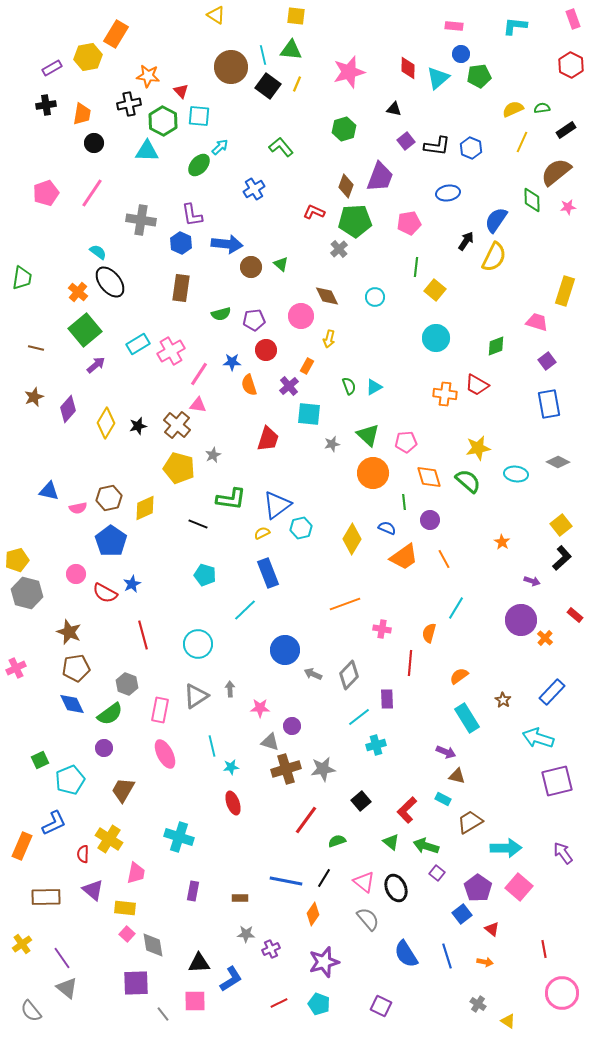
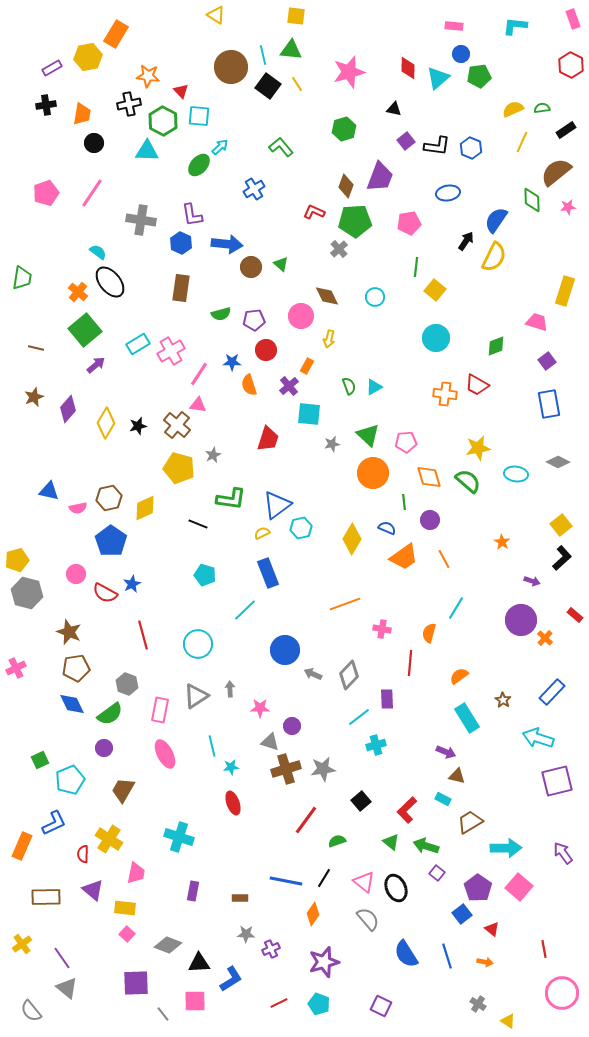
yellow line at (297, 84): rotated 56 degrees counterclockwise
gray diamond at (153, 945): moved 15 px right; rotated 60 degrees counterclockwise
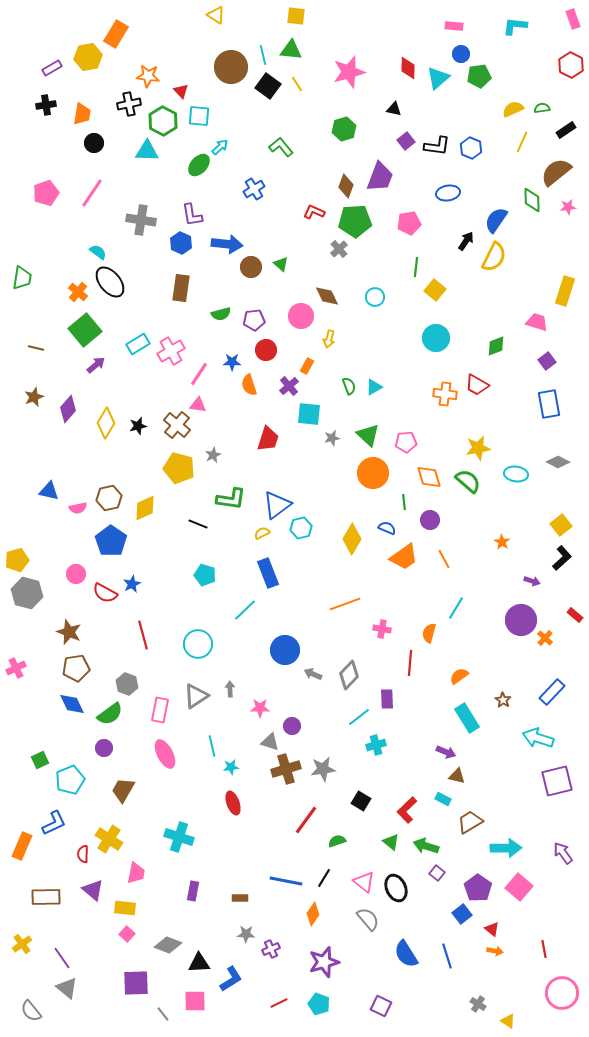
gray star at (332, 444): moved 6 px up
black square at (361, 801): rotated 18 degrees counterclockwise
orange arrow at (485, 962): moved 10 px right, 11 px up
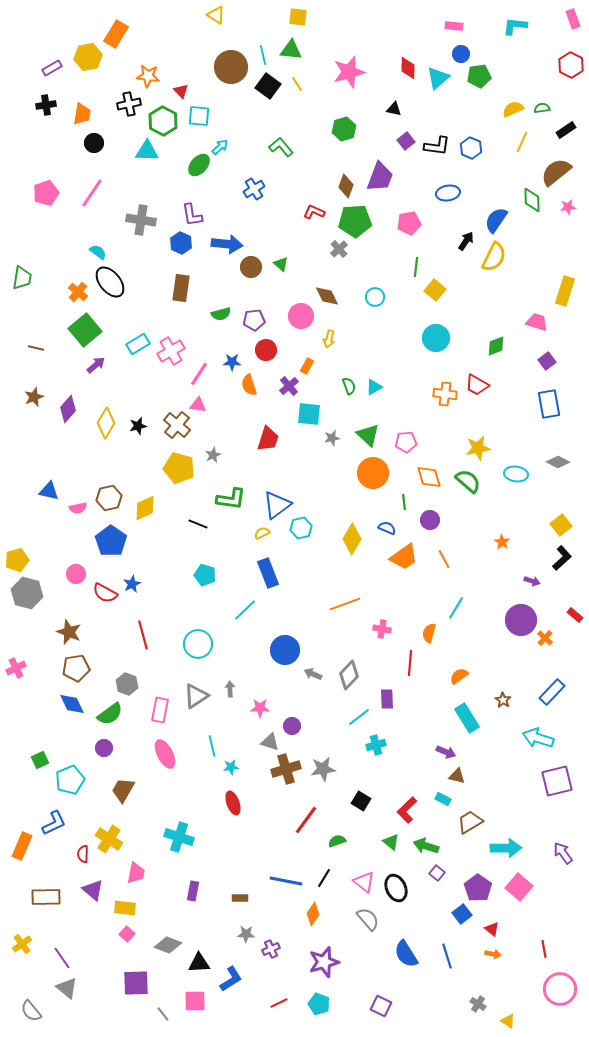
yellow square at (296, 16): moved 2 px right, 1 px down
orange arrow at (495, 951): moved 2 px left, 3 px down
pink circle at (562, 993): moved 2 px left, 4 px up
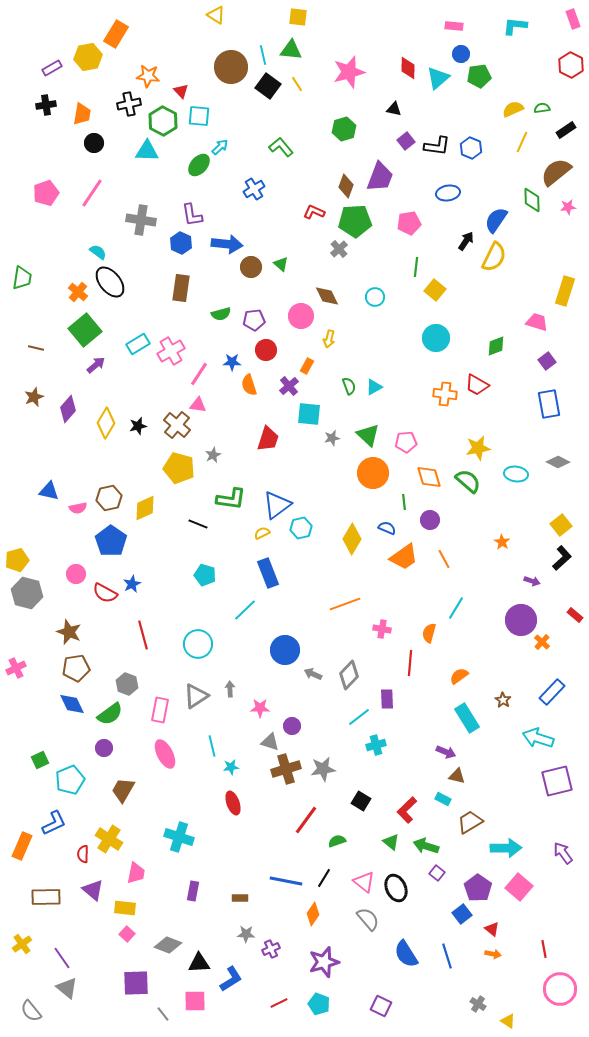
orange cross at (545, 638): moved 3 px left, 4 px down
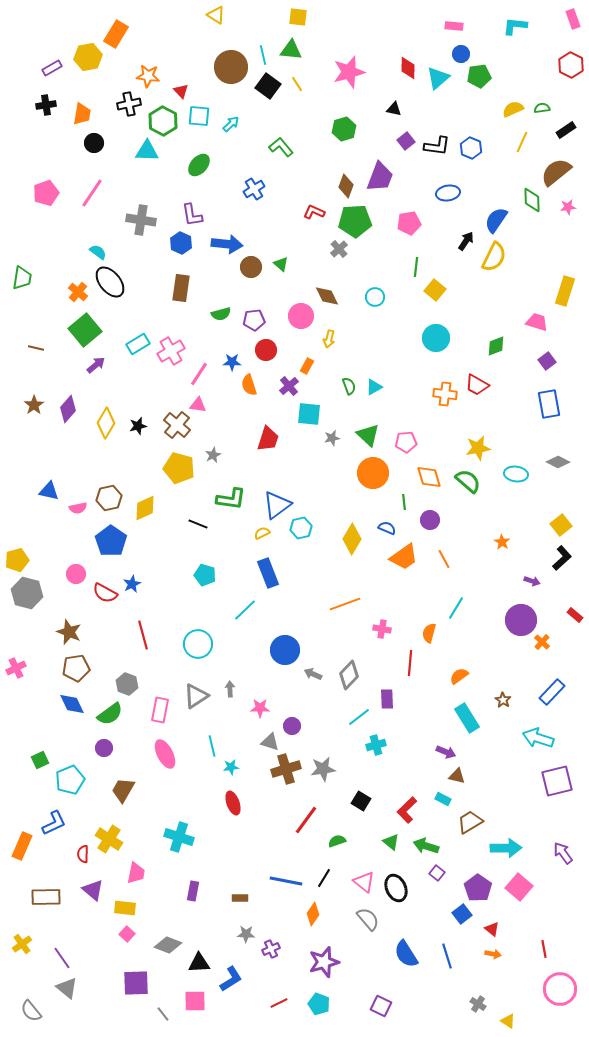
cyan arrow at (220, 147): moved 11 px right, 23 px up
brown star at (34, 397): moved 8 px down; rotated 12 degrees counterclockwise
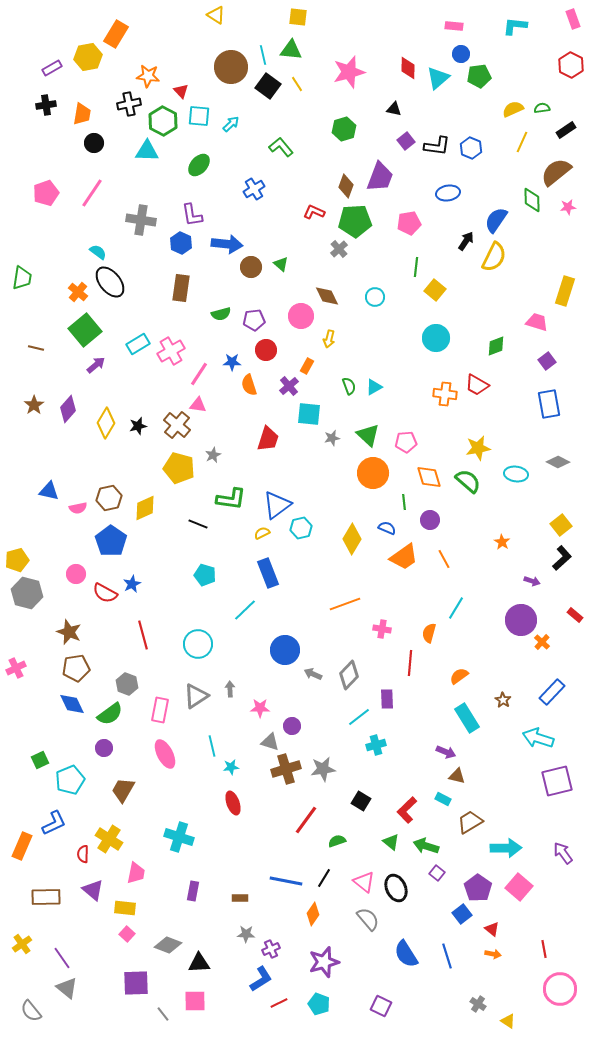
blue L-shape at (231, 979): moved 30 px right
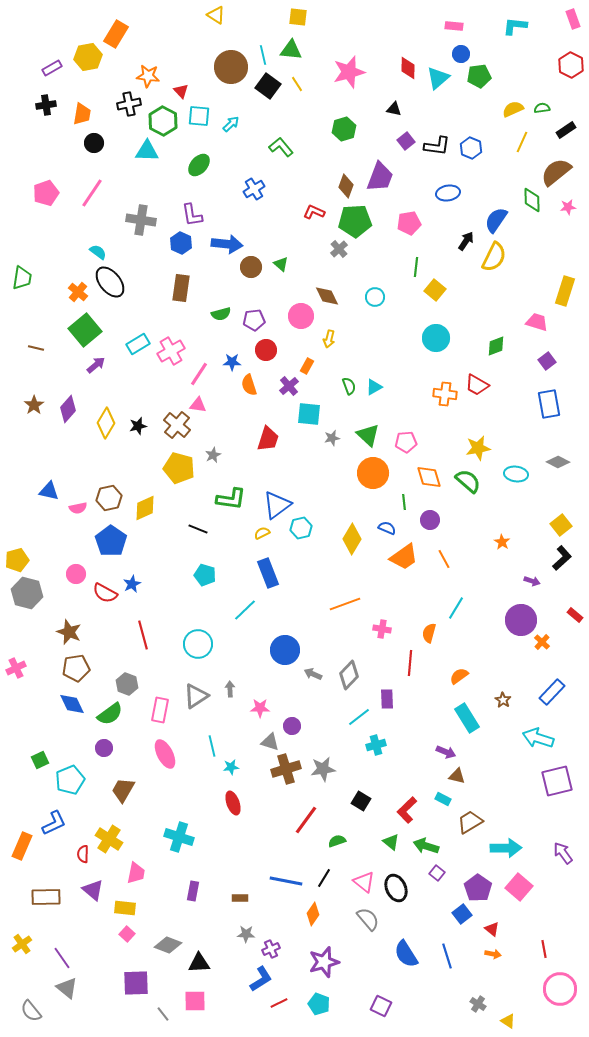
black line at (198, 524): moved 5 px down
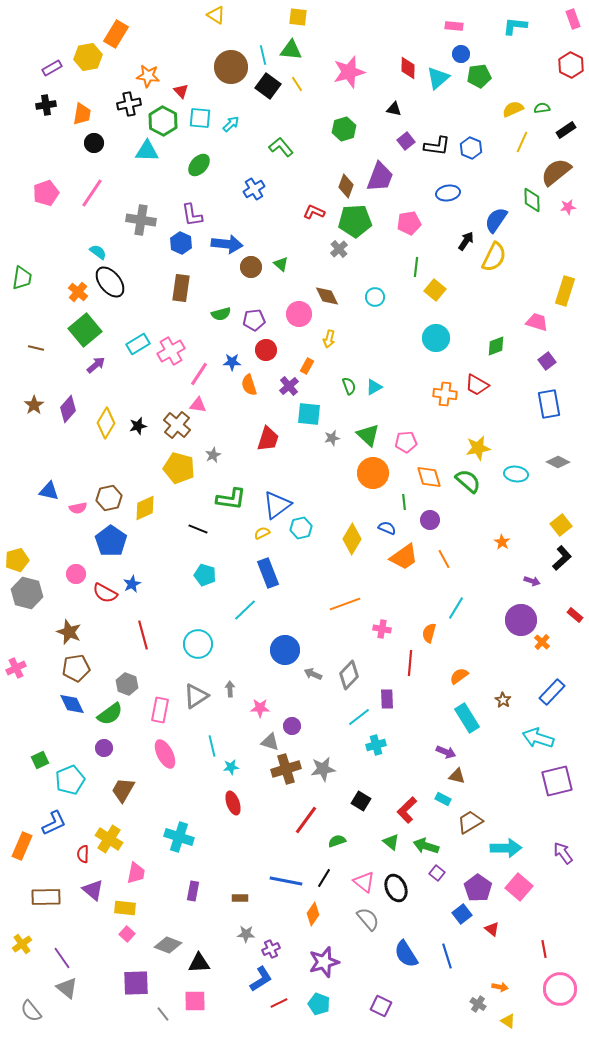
cyan square at (199, 116): moved 1 px right, 2 px down
pink circle at (301, 316): moved 2 px left, 2 px up
orange arrow at (493, 954): moved 7 px right, 33 px down
